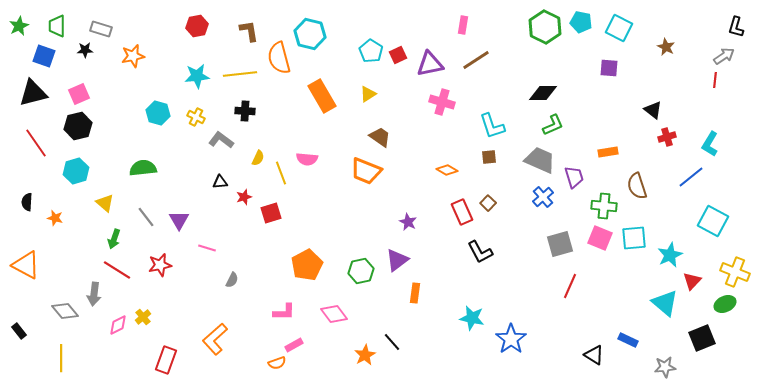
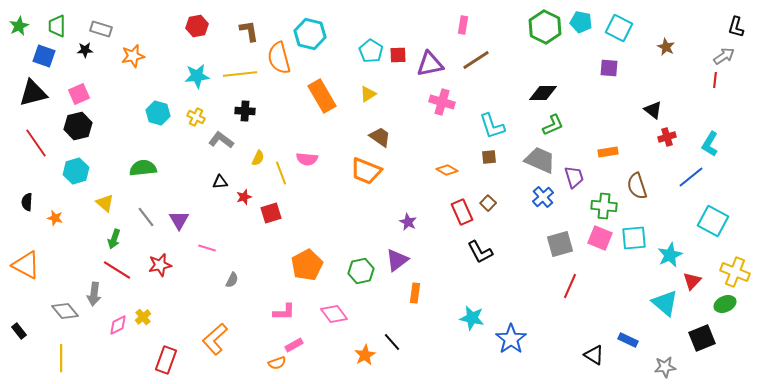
red square at (398, 55): rotated 24 degrees clockwise
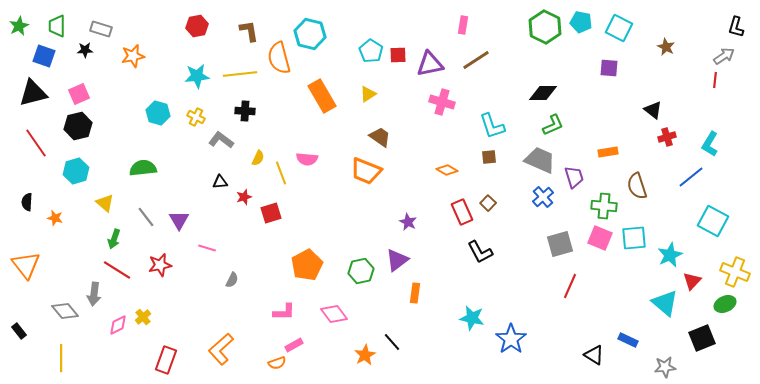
orange triangle at (26, 265): rotated 24 degrees clockwise
orange L-shape at (215, 339): moved 6 px right, 10 px down
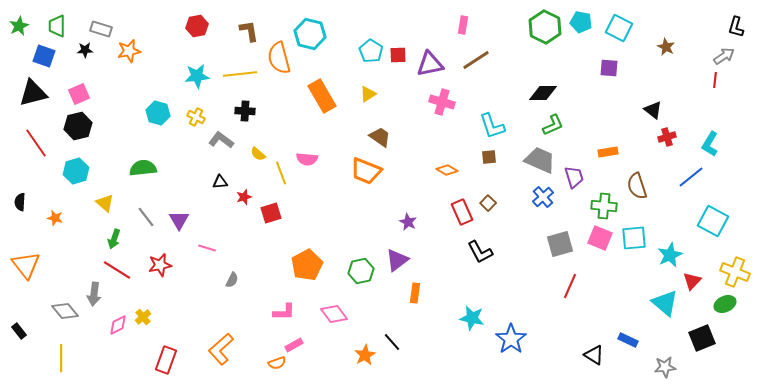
orange star at (133, 56): moved 4 px left, 5 px up
yellow semicircle at (258, 158): moved 4 px up; rotated 105 degrees clockwise
black semicircle at (27, 202): moved 7 px left
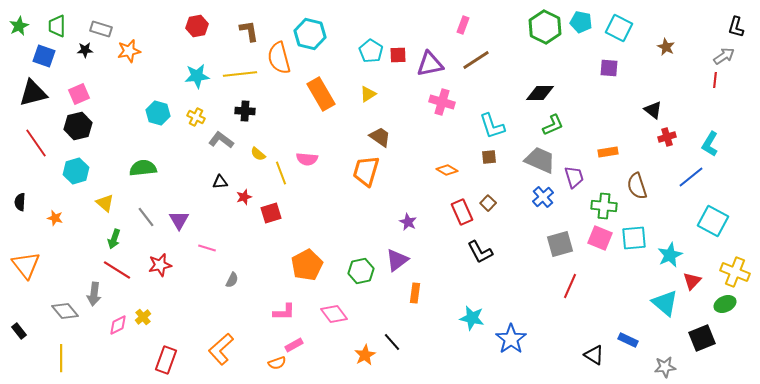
pink rectangle at (463, 25): rotated 12 degrees clockwise
black diamond at (543, 93): moved 3 px left
orange rectangle at (322, 96): moved 1 px left, 2 px up
orange trapezoid at (366, 171): rotated 84 degrees clockwise
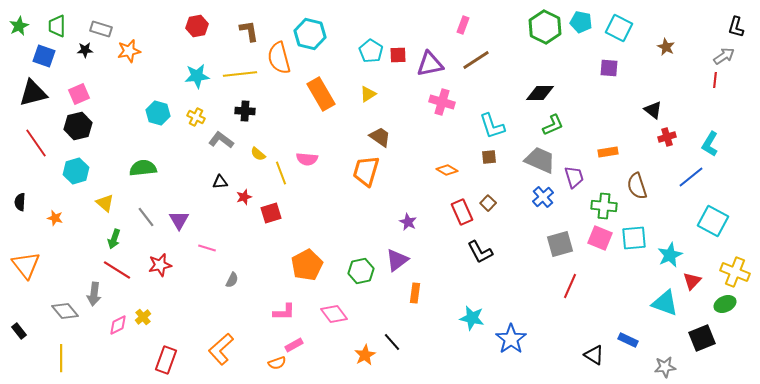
cyan triangle at (665, 303): rotated 20 degrees counterclockwise
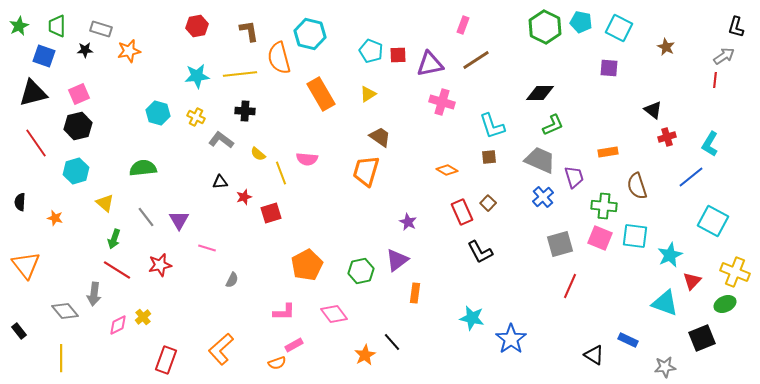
cyan pentagon at (371, 51): rotated 10 degrees counterclockwise
cyan square at (634, 238): moved 1 px right, 2 px up; rotated 12 degrees clockwise
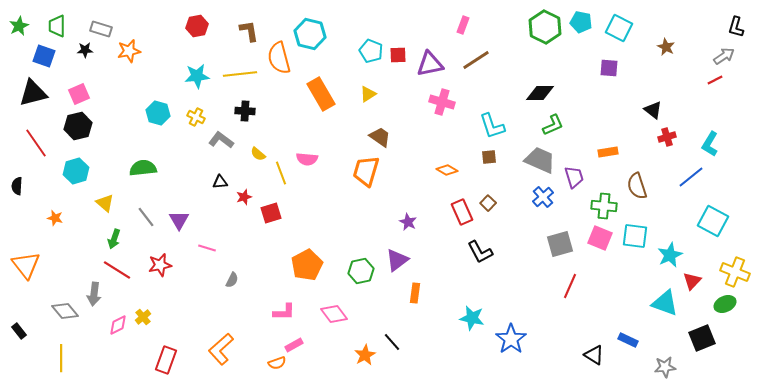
red line at (715, 80): rotated 56 degrees clockwise
black semicircle at (20, 202): moved 3 px left, 16 px up
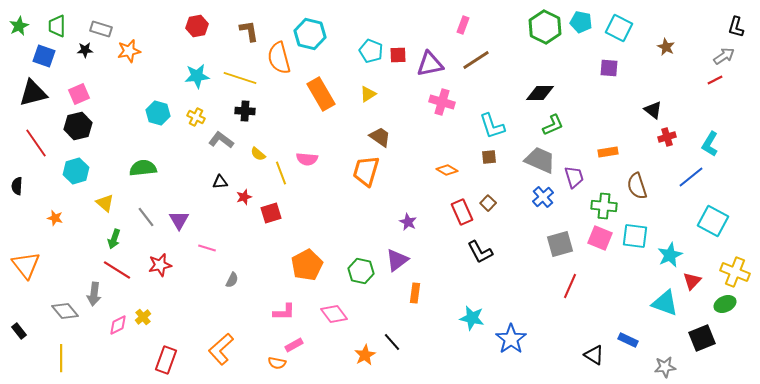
yellow line at (240, 74): moved 4 px down; rotated 24 degrees clockwise
green hexagon at (361, 271): rotated 25 degrees clockwise
orange semicircle at (277, 363): rotated 30 degrees clockwise
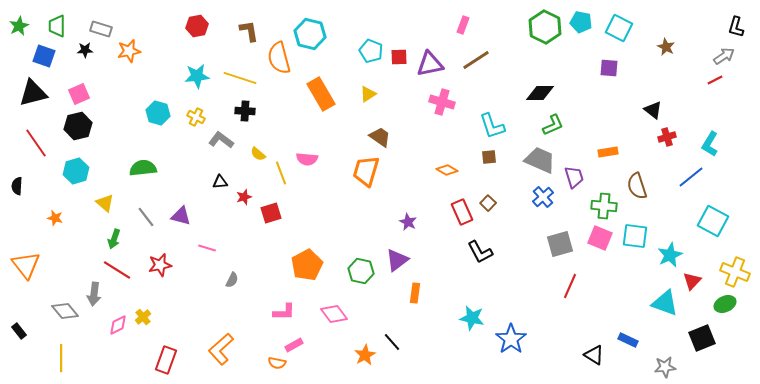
red square at (398, 55): moved 1 px right, 2 px down
purple triangle at (179, 220): moved 2 px right, 4 px up; rotated 45 degrees counterclockwise
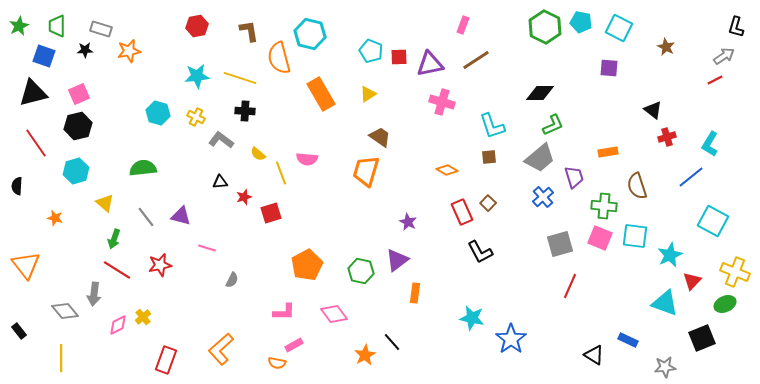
gray trapezoid at (540, 160): moved 2 px up; rotated 116 degrees clockwise
